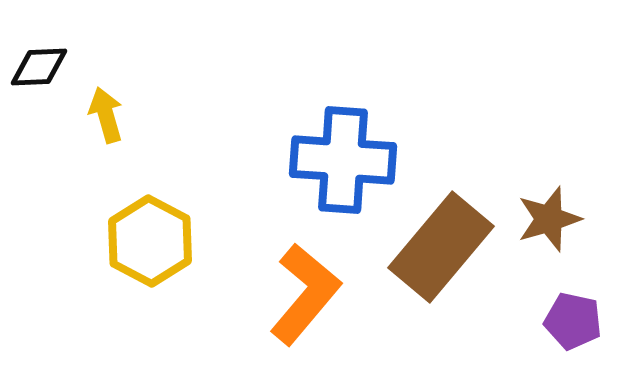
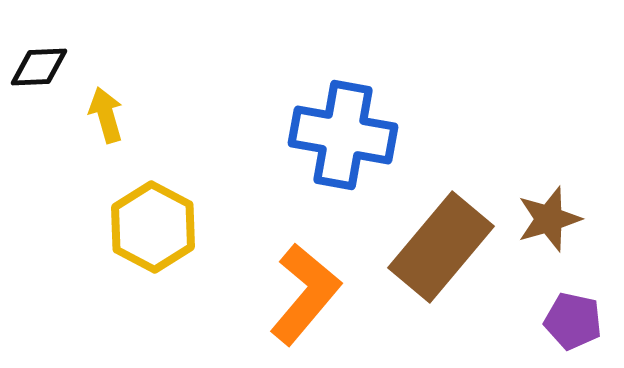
blue cross: moved 25 px up; rotated 6 degrees clockwise
yellow hexagon: moved 3 px right, 14 px up
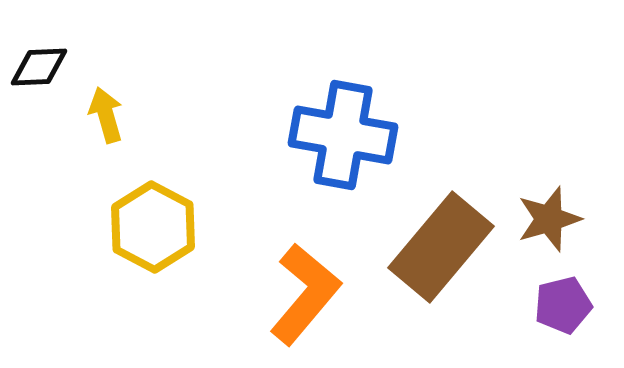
purple pentagon: moved 10 px left, 16 px up; rotated 26 degrees counterclockwise
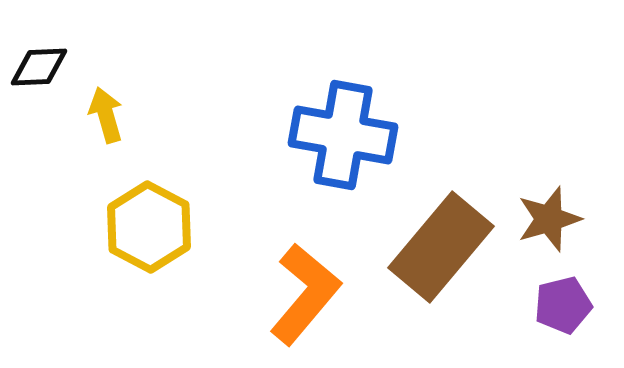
yellow hexagon: moved 4 px left
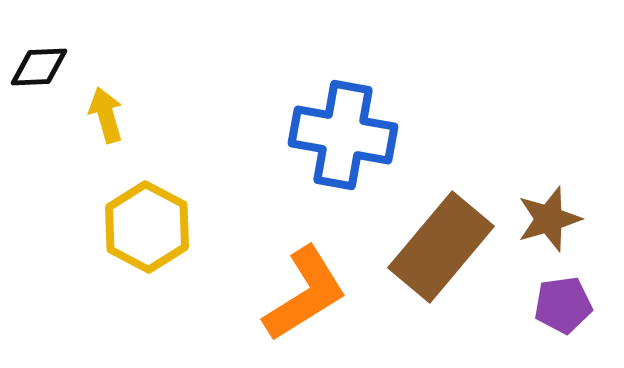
yellow hexagon: moved 2 px left
orange L-shape: rotated 18 degrees clockwise
purple pentagon: rotated 6 degrees clockwise
